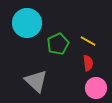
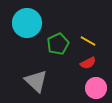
red semicircle: rotated 70 degrees clockwise
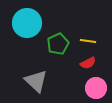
yellow line: rotated 21 degrees counterclockwise
